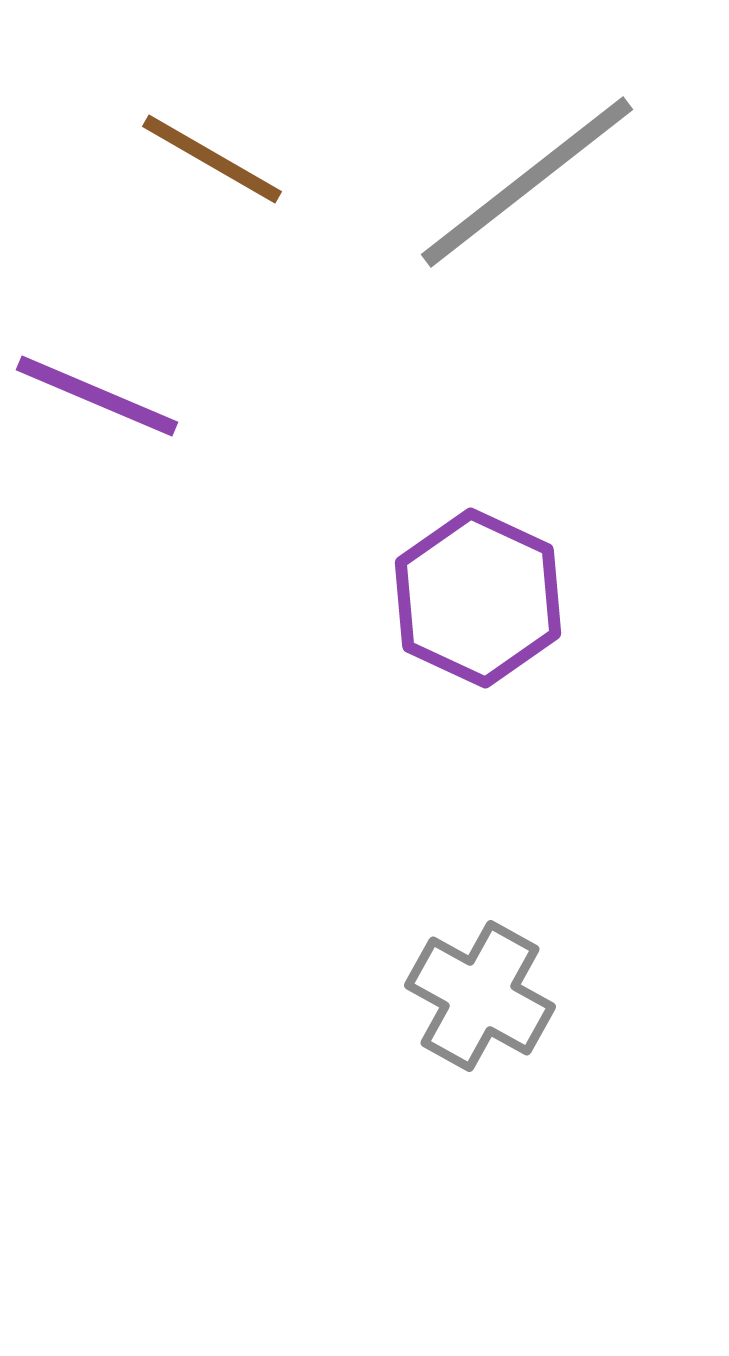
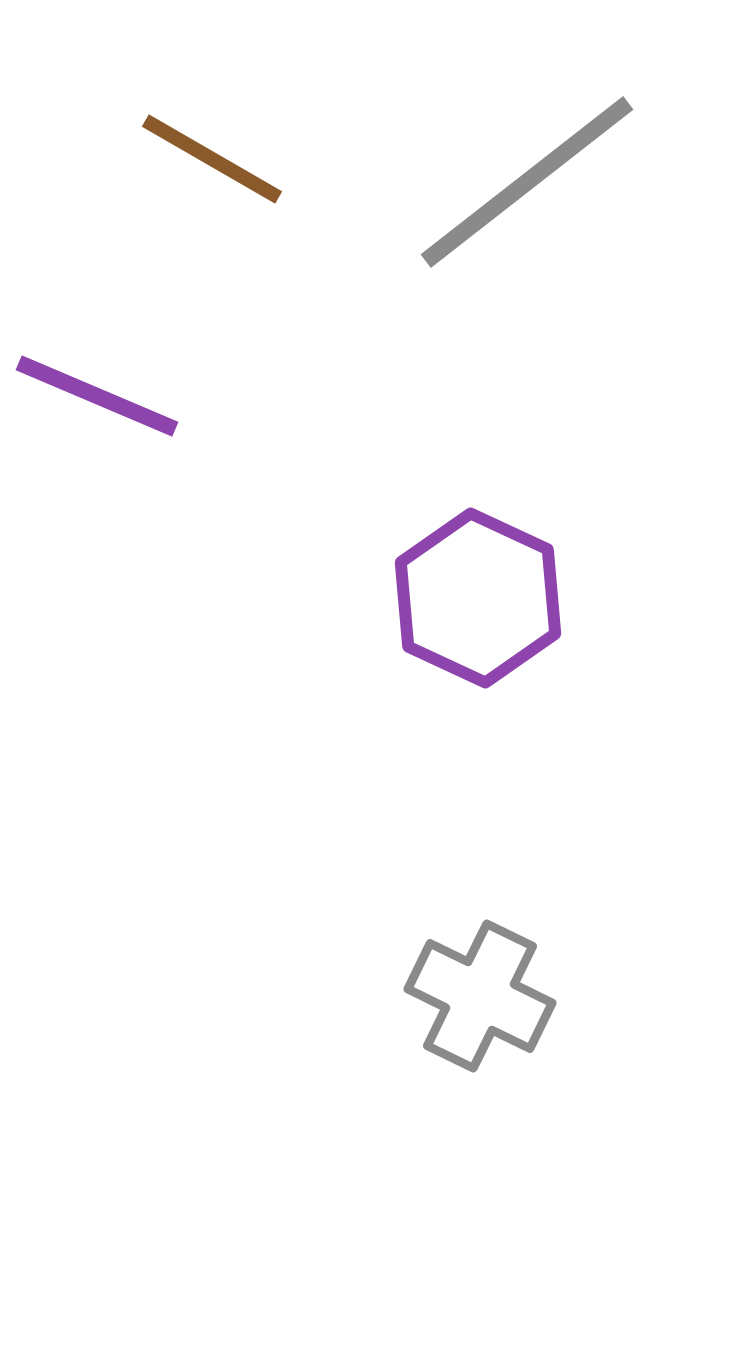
gray cross: rotated 3 degrees counterclockwise
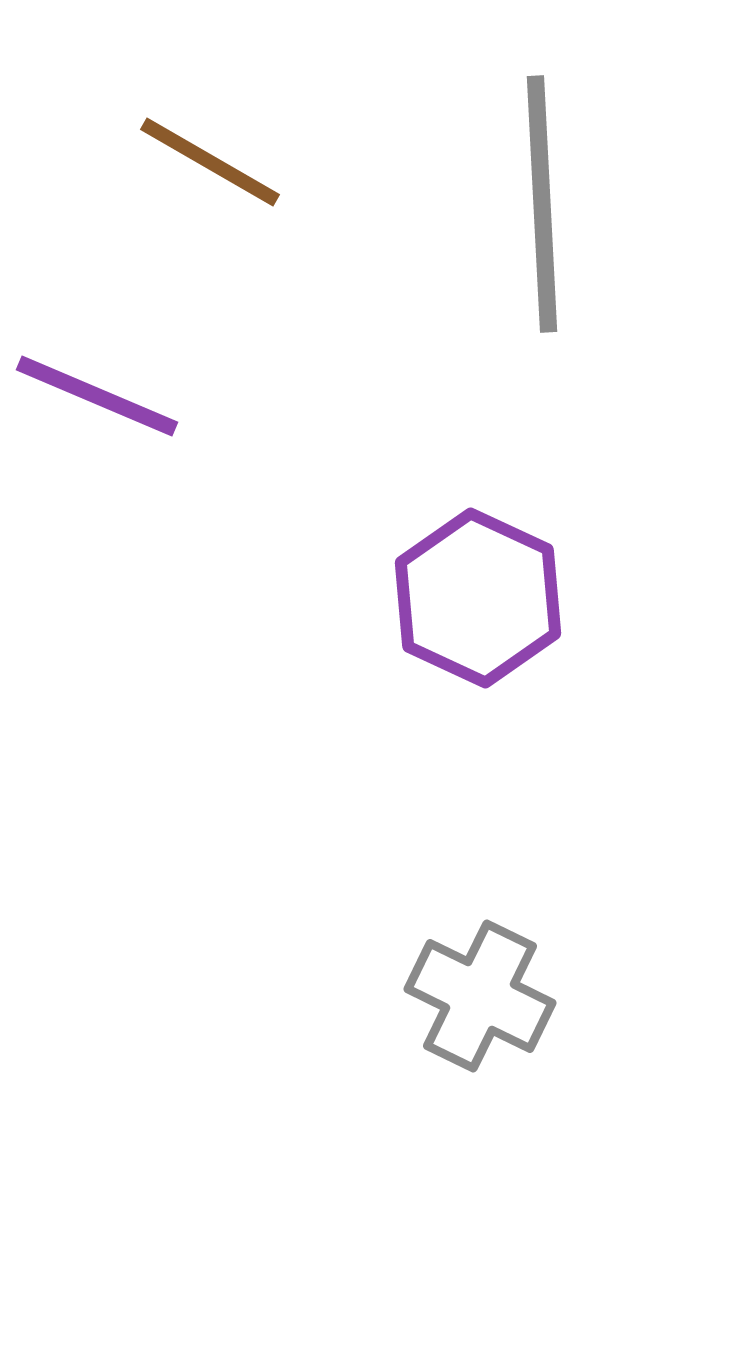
brown line: moved 2 px left, 3 px down
gray line: moved 15 px right, 22 px down; rotated 55 degrees counterclockwise
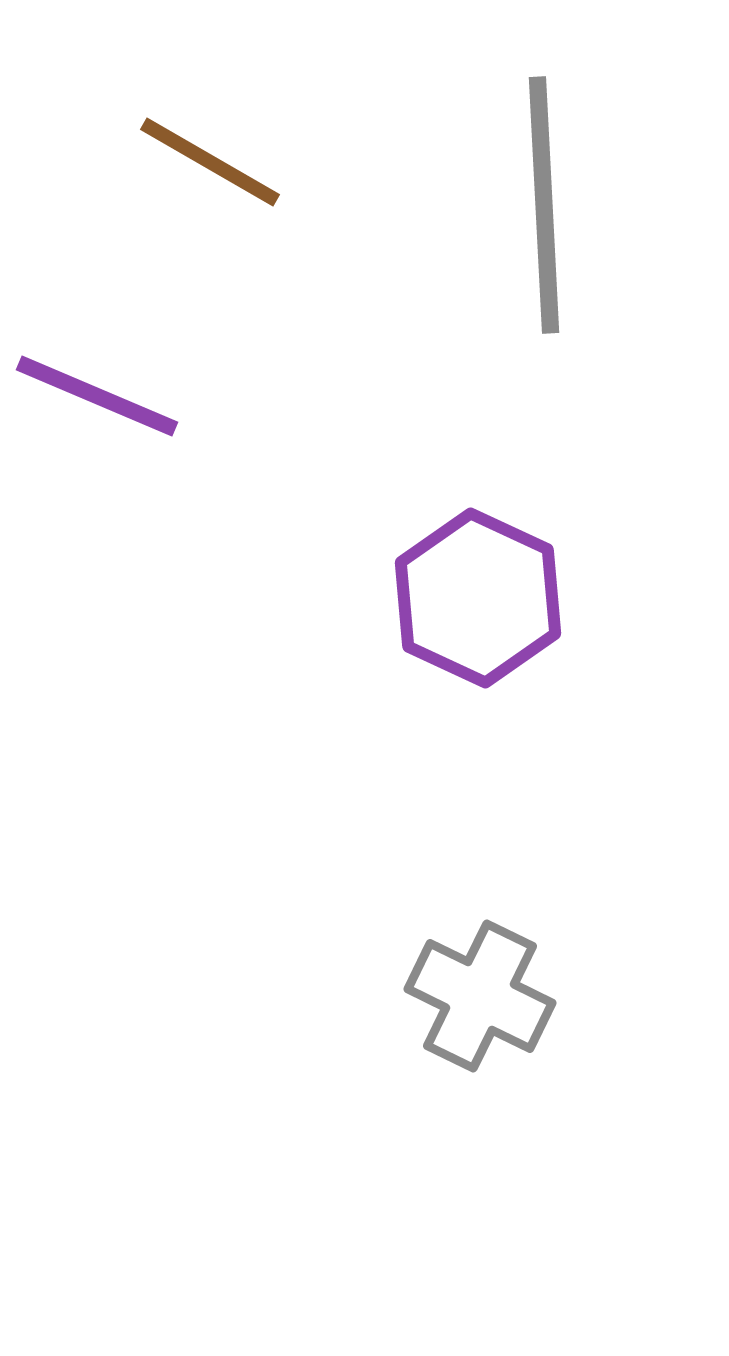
gray line: moved 2 px right, 1 px down
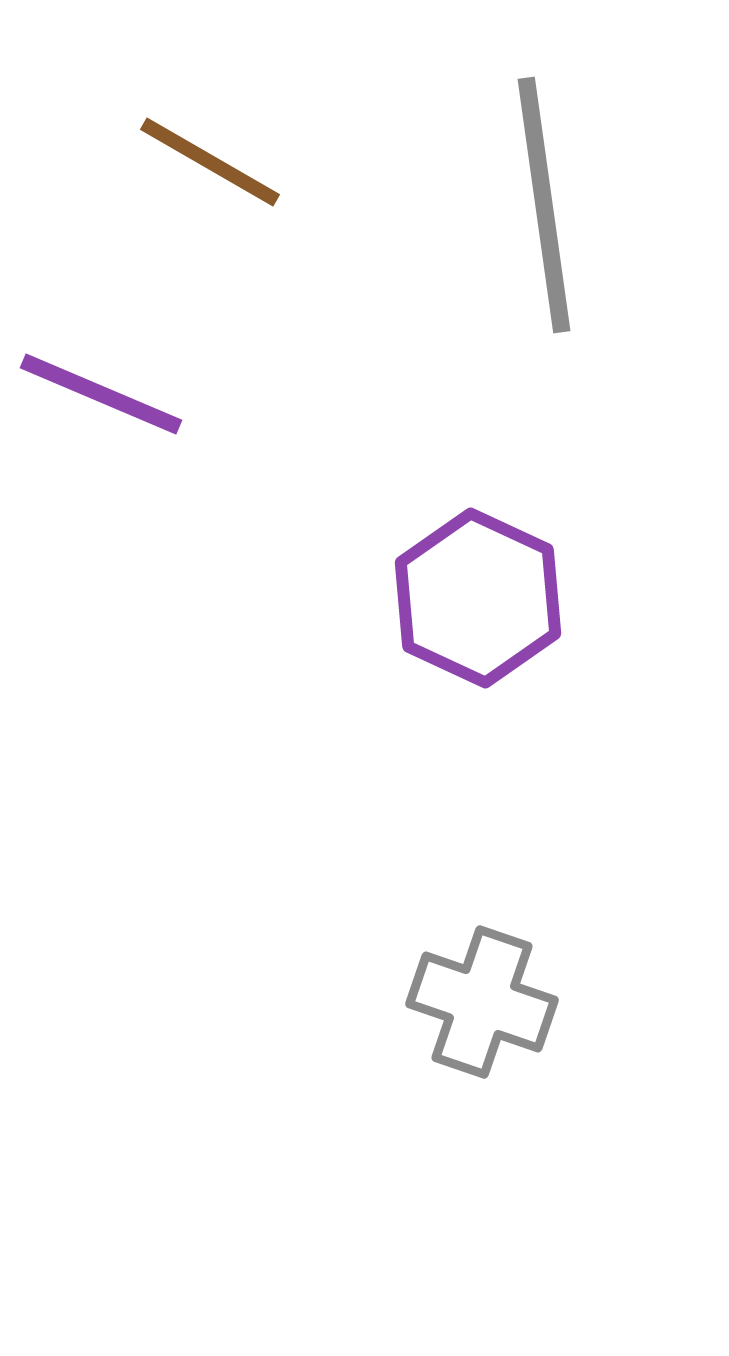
gray line: rotated 5 degrees counterclockwise
purple line: moved 4 px right, 2 px up
gray cross: moved 2 px right, 6 px down; rotated 7 degrees counterclockwise
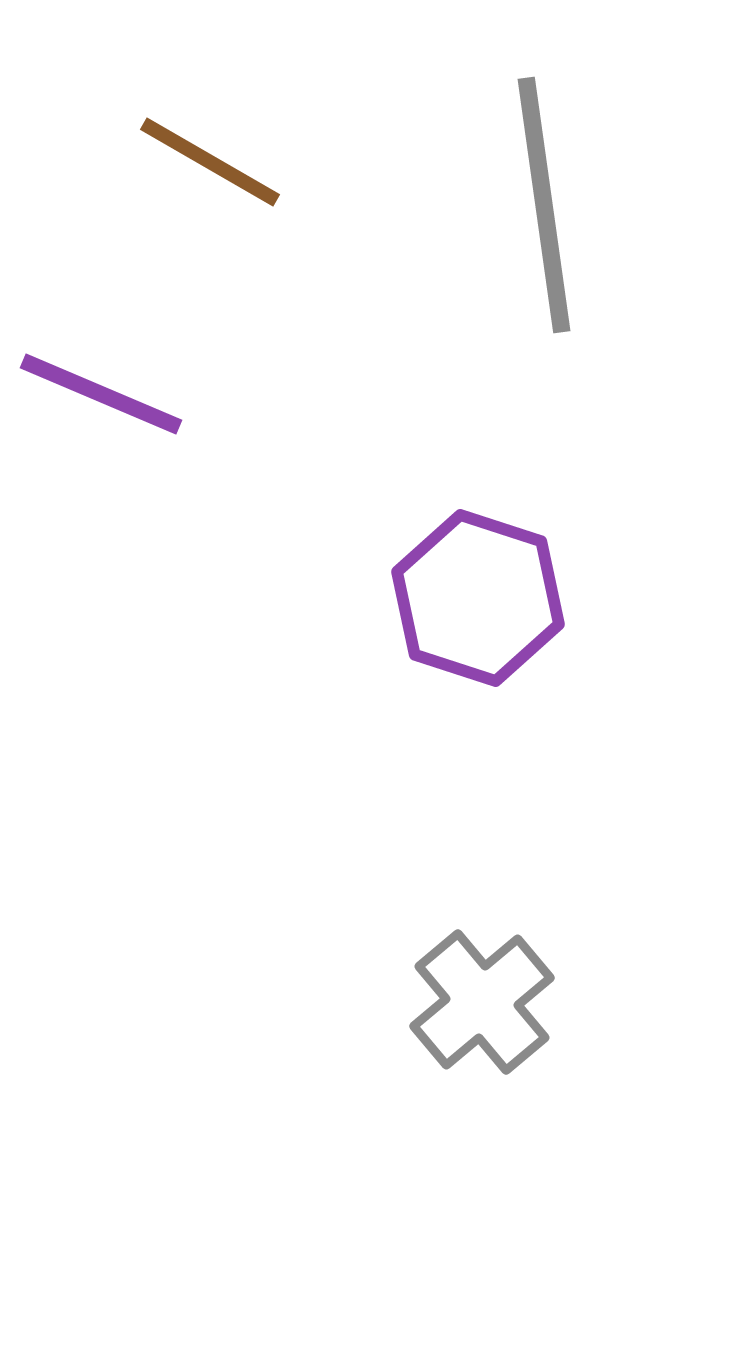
purple hexagon: rotated 7 degrees counterclockwise
gray cross: rotated 31 degrees clockwise
